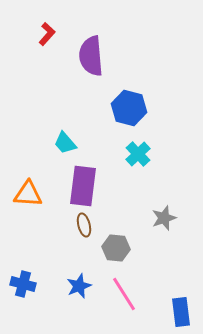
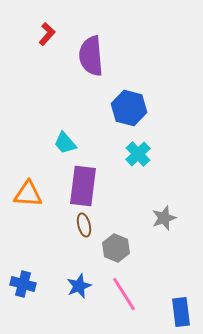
gray hexagon: rotated 16 degrees clockwise
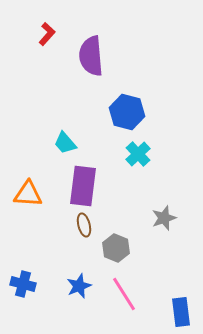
blue hexagon: moved 2 px left, 4 px down
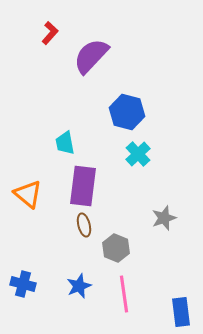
red L-shape: moved 3 px right, 1 px up
purple semicircle: rotated 48 degrees clockwise
cyan trapezoid: rotated 30 degrees clockwise
orange triangle: rotated 36 degrees clockwise
pink line: rotated 24 degrees clockwise
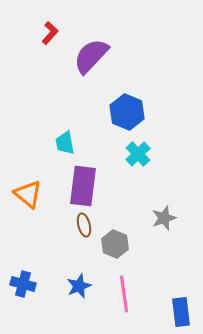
blue hexagon: rotated 8 degrees clockwise
gray hexagon: moved 1 px left, 4 px up
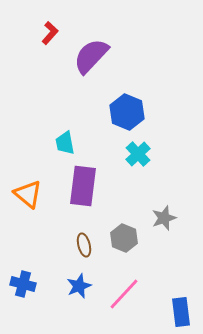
brown ellipse: moved 20 px down
gray hexagon: moved 9 px right, 6 px up
pink line: rotated 51 degrees clockwise
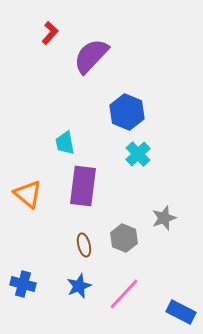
blue rectangle: rotated 56 degrees counterclockwise
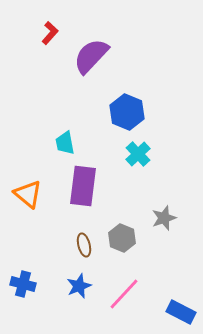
gray hexagon: moved 2 px left
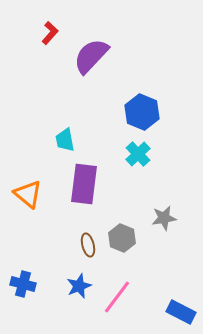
blue hexagon: moved 15 px right
cyan trapezoid: moved 3 px up
purple rectangle: moved 1 px right, 2 px up
gray star: rotated 10 degrees clockwise
brown ellipse: moved 4 px right
pink line: moved 7 px left, 3 px down; rotated 6 degrees counterclockwise
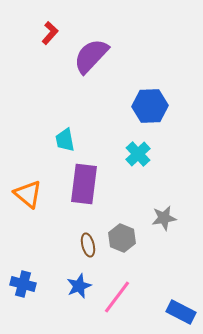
blue hexagon: moved 8 px right, 6 px up; rotated 24 degrees counterclockwise
